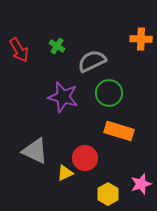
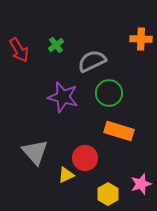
green cross: moved 1 px left, 1 px up; rotated 21 degrees clockwise
gray triangle: moved 1 px down; rotated 24 degrees clockwise
yellow triangle: moved 1 px right, 2 px down
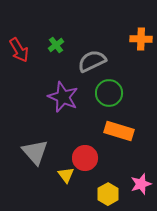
purple star: rotated 8 degrees clockwise
yellow triangle: rotated 42 degrees counterclockwise
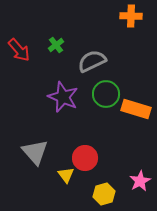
orange cross: moved 10 px left, 23 px up
red arrow: rotated 10 degrees counterclockwise
green circle: moved 3 px left, 1 px down
orange rectangle: moved 17 px right, 22 px up
pink star: moved 1 px left, 3 px up; rotated 10 degrees counterclockwise
yellow hexagon: moved 4 px left; rotated 15 degrees clockwise
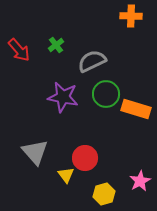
purple star: rotated 12 degrees counterclockwise
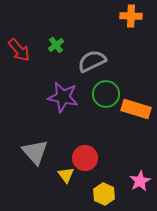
yellow hexagon: rotated 20 degrees counterclockwise
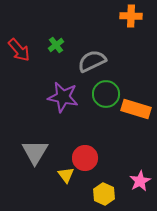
gray triangle: rotated 12 degrees clockwise
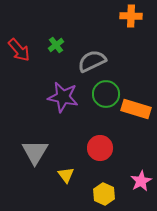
red circle: moved 15 px right, 10 px up
pink star: moved 1 px right
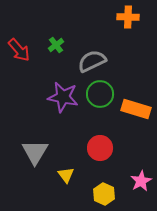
orange cross: moved 3 px left, 1 px down
green circle: moved 6 px left
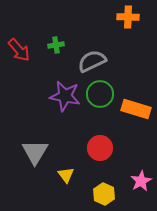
green cross: rotated 28 degrees clockwise
purple star: moved 2 px right, 1 px up
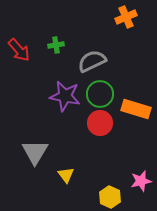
orange cross: moved 2 px left; rotated 25 degrees counterclockwise
red circle: moved 25 px up
pink star: rotated 15 degrees clockwise
yellow hexagon: moved 6 px right, 3 px down
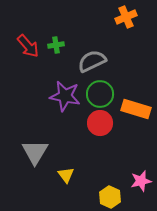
red arrow: moved 9 px right, 4 px up
